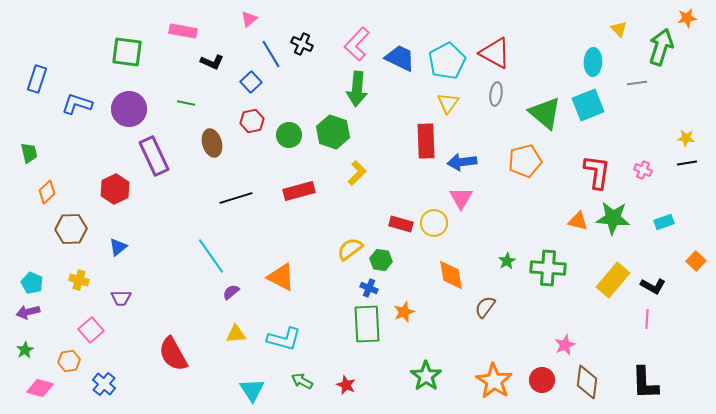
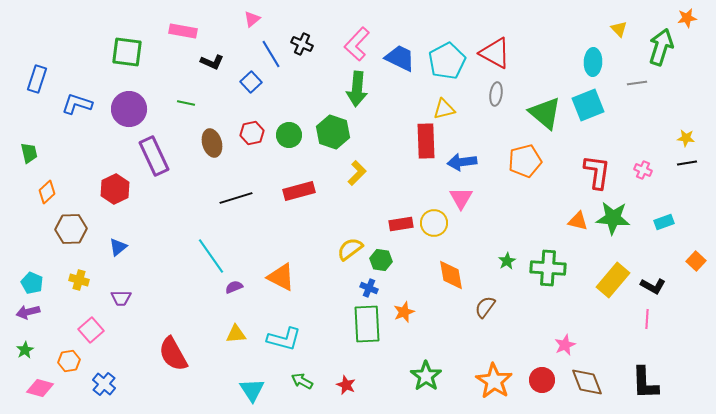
pink triangle at (249, 19): moved 3 px right
yellow triangle at (448, 103): moved 4 px left, 6 px down; rotated 40 degrees clockwise
red hexagon at (252, 121): moved 12 px down
red rectangle at (401, 224): rotated 25 degrees counterclockwise
purple semicircle at (231, 292): moved 3 px right, 5 px up; rotated 18 degrees clockwise
brown diamond at (587, 382): rotated 28 degrees counterclockwise
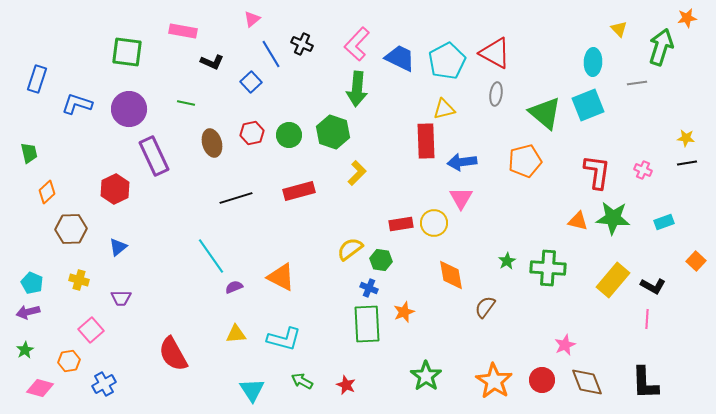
blue cross at (104, 384): rotated 20 degrees clockwise
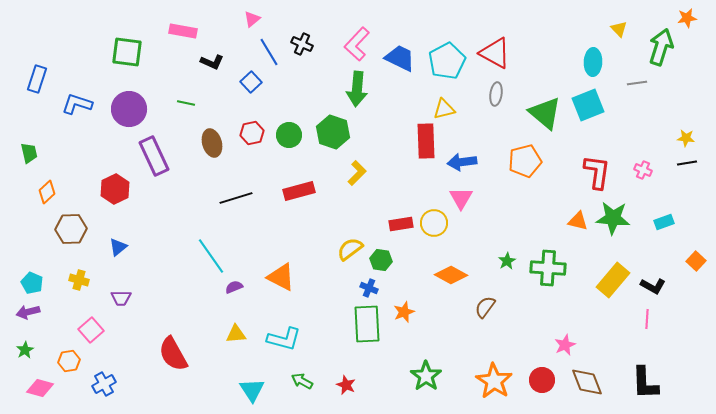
blue line at (271, 54): moved 2 px left, 2 px up
orange diamond at (451, 275): rotated 52 degrees counterclockwise
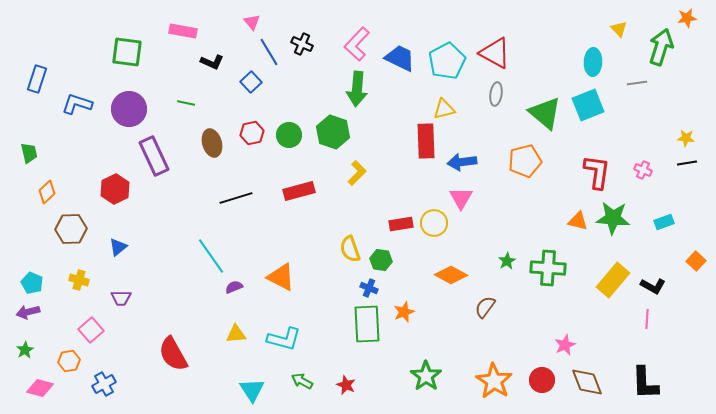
pink triangle at (252, 19): moved 3 px down; rotated 30 degrees counterclockwise
yellow semicircle at (350, 249): rotated 72 degrees counterclockwise
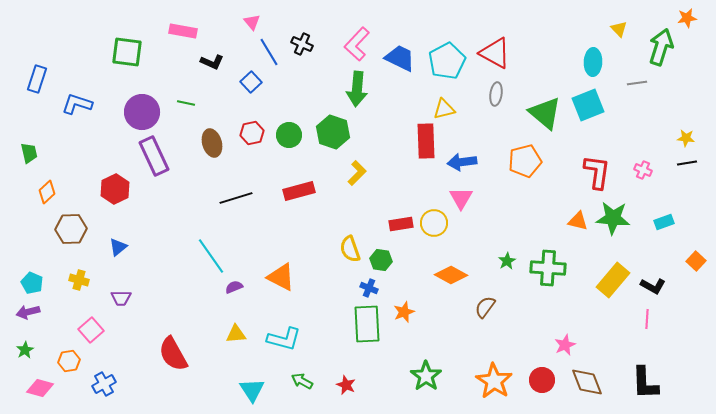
purple circle at (129, 109): moved 13 px right, 3 px down
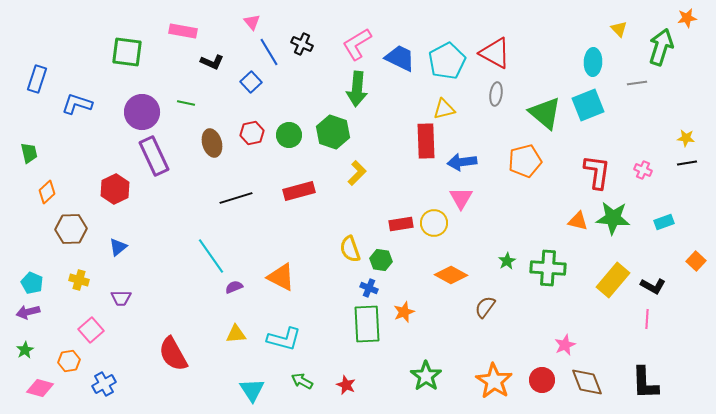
pink L-shape at (357, 44): rotated 16 degrees clockwise
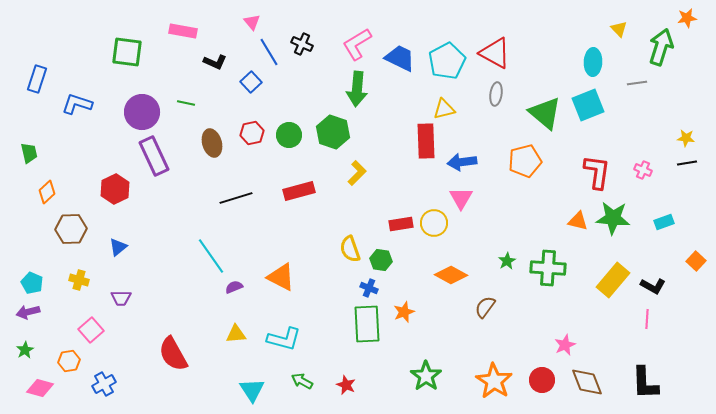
black L-shape at (212, 62): moved 3 px right
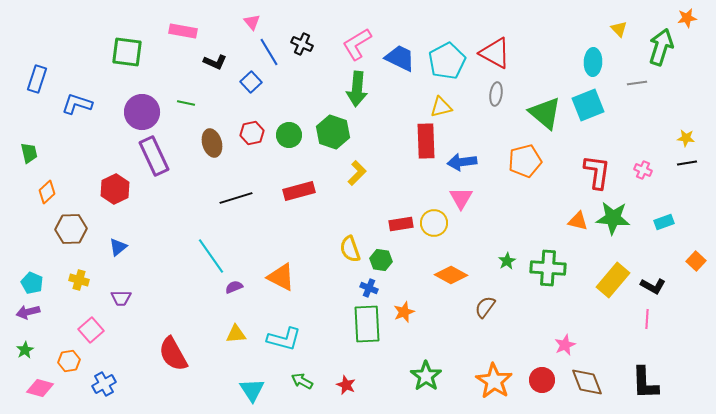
yellow triangle at (444, 109): moved 3 px left, 2 px up
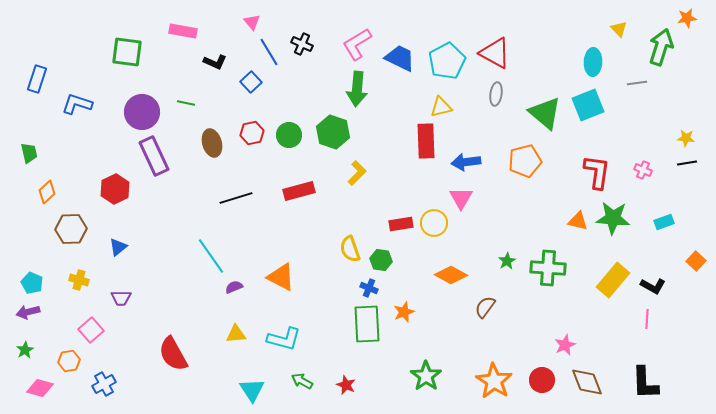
blue arrow at (462, 162): moved 4 px right
